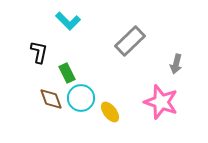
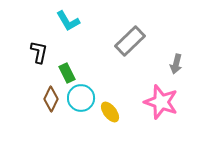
cyan L-shape: rotated 15 degrees clockwise
brown diamond: rotated 45 degrees clockwise
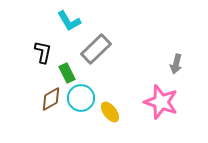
cyan L-shape: moved 1 px right
gray rectangle: moved 34 px left, 8 px down
black L-shape: moved 4 px right
brown diamond: rotated 35 degrees clockwise
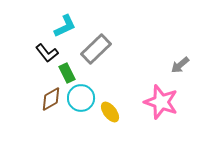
cyan L-shape: moved 4 px left, 5 px down; rotated 85 degrees counterclockwise
black L-shape: moved 4 px right, 1 px down; rotated 130 degrees clockwise
gray arrow: moved 4 px right, 1 px down; rotated 36 degrees clockwise
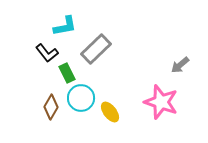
cyan L-shape: rotated 15 degrees clockwise
brown diamond: moved 8 px down; rotated 30 degrees counterclockwise
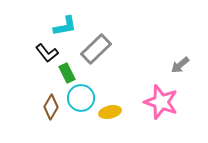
yellow ellipse: rotated 65 degrees counterclockwise
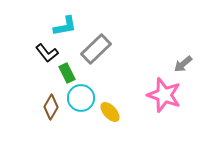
gray arrow: moved 3 px right, 1 px up
pink star: moved 3 px right, 7 px up
yellow ellipse: rotated 60 degrees clockwise
